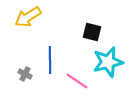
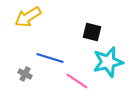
blue line: moved 2 px up; rotated 72 degrees counterclockwise
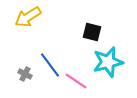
blue line: moved 7 px down; rotated 36 degrees clockwise
pink line: moved 1 px left
